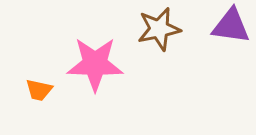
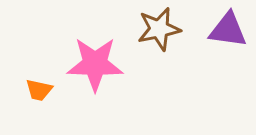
purple triangle: moved 3 px left, 4 px down
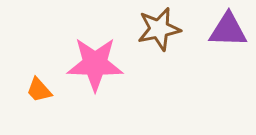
purple triangle: rotated 6 degrees counterclockwise
orange trapezoid: rotated 36 degrees clockwise
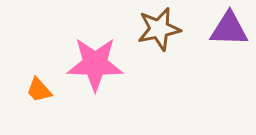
purple triangle: moved 1 px right, 1 px up
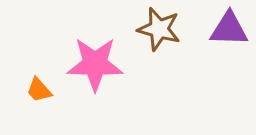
brown star: rotated 27 degrees clockwise
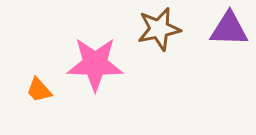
brown star: rotated 27 degrees counterclockwise
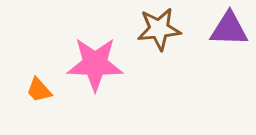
brown star: rotated 6 degrees clockwise
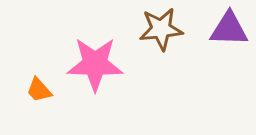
brown star: moved 2 px right
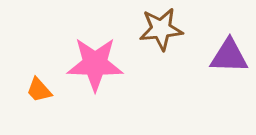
purple triangle: moved 27 px down
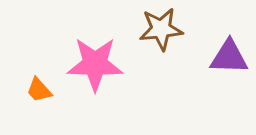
purple triangle: moved 1 px down
